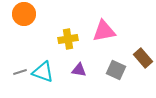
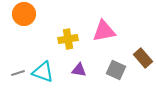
gray line: moved 2 px left, 1 px down
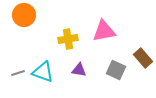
orange circle: moved 1 px down
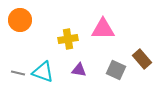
orange circle: moved 4 px left, 5 px down
pink triangle: moved 1 px left, 2 px up; rotated 10 degrees clockwise
brown rectangle: moved 1 px left, 1 px down
gray line: rotated 32 degrees clockwise
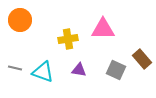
gray line: moved 3 px left, 5 px up
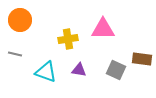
brown rectangle: rotated 42 degrees counterclockwise
gray line: moved 14 px up
cyan triangle: moved 3 px right
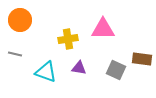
purple triangle: moved 2 px up
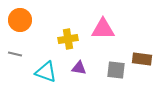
gray square: rotated 18 degrees counterclockwise
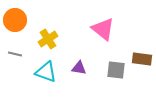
orange circle: moved 5 px left
pink triangle: rotated 40 degrees clockwise
yellow cross: moved 20 px left; rotated 24 degrees counterclockwise
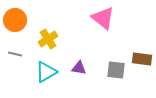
pink triangle: moved 11 px up
cyan triangle: rotated 50 degrees counterclockwise
